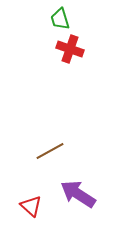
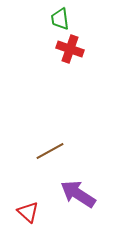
green trapezoid: rotated 10 degrees clockwise
red triangle: moved 3 px left, 6 px down
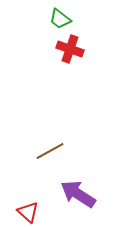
green trapezoid: rotated 45 degrees counterclockwise
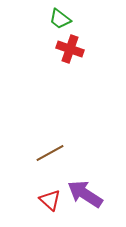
brown line: moved 2 px down
purple arrow: moved 7 px right
red triangle: moved 22 px right, 12 px up
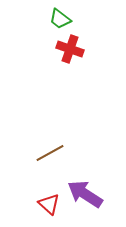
red triangle: moved 1 px left, 4 px down
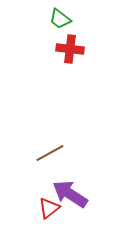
red cross: rotated 12 degrees counterclockwise
purple arrow: moved 15 px left
red triangle: moved 4 px down; rotated 40 degrees clockwise
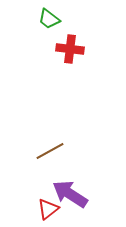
green trapezoid: moved 11 px left
brown line: moved 2 px up
red triangle: moved 1 px left, 1 px down
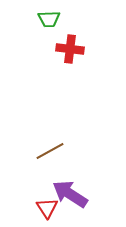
green trapezoid: rotated 40 degrees counterclockwise
red triangle: moved 1 px left, 1 px up; rotated 25 degrees counterclockwise
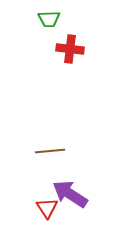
brown line: rotated 24 degrees clockwise
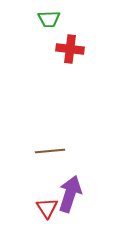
purple arrow: rotated 75 degrees clockwise
